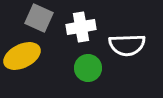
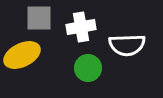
gray square: rotated 24 degrees counterclockwise
yellow ellipse: moved 1 px up
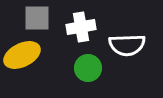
gray square: moved 2 px left
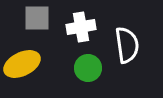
white semicircle: rotated 96 degrees counterclockwise
yellow ellipse: moved 9 px down
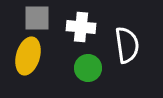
white cross: rotated 16 degrees clockwise
yellow ellipse: moved 6 px right, 8 px up; rotated 48 degrees counterclockwise
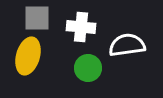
white semicircle: rotated 90 degrees counterclockwise
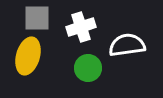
white cross: rotated 24 degrees counterclockwise
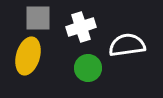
gray square: moved 1 px right
